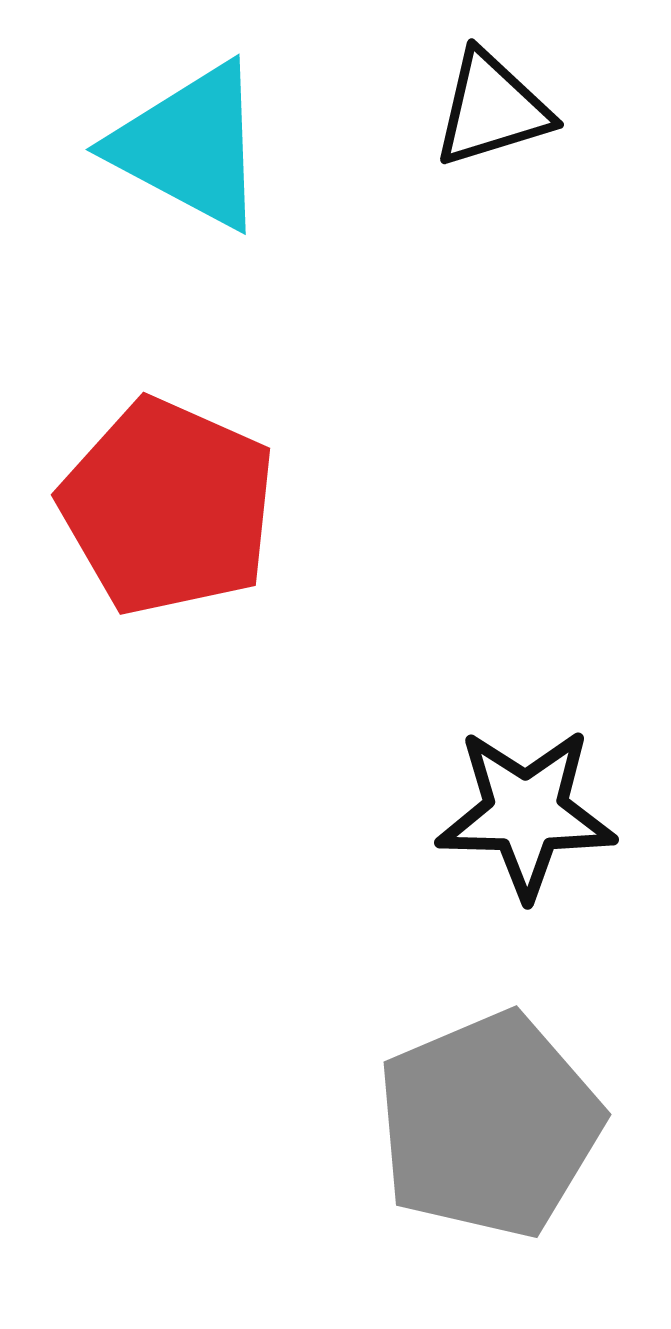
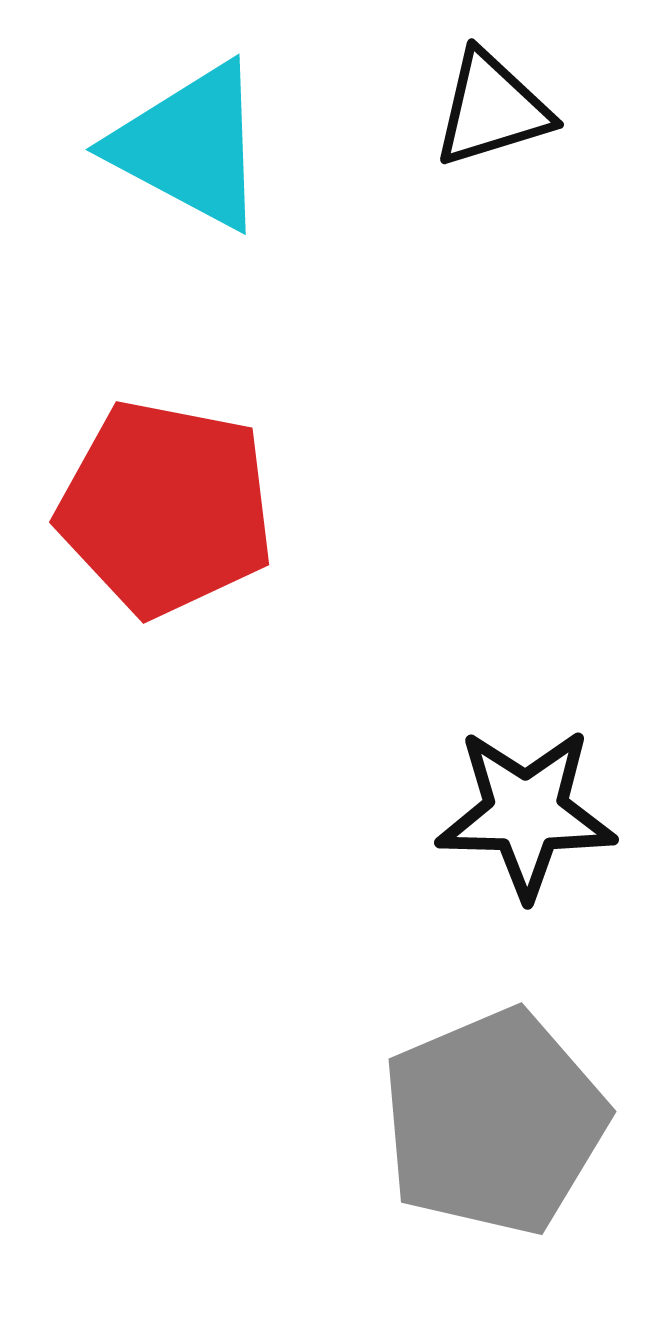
red pentagon: moved 2 px left, 1 px down; rotated 13 degrees counterclockwise
gray pentagon: moved 5 px right, 3 px up
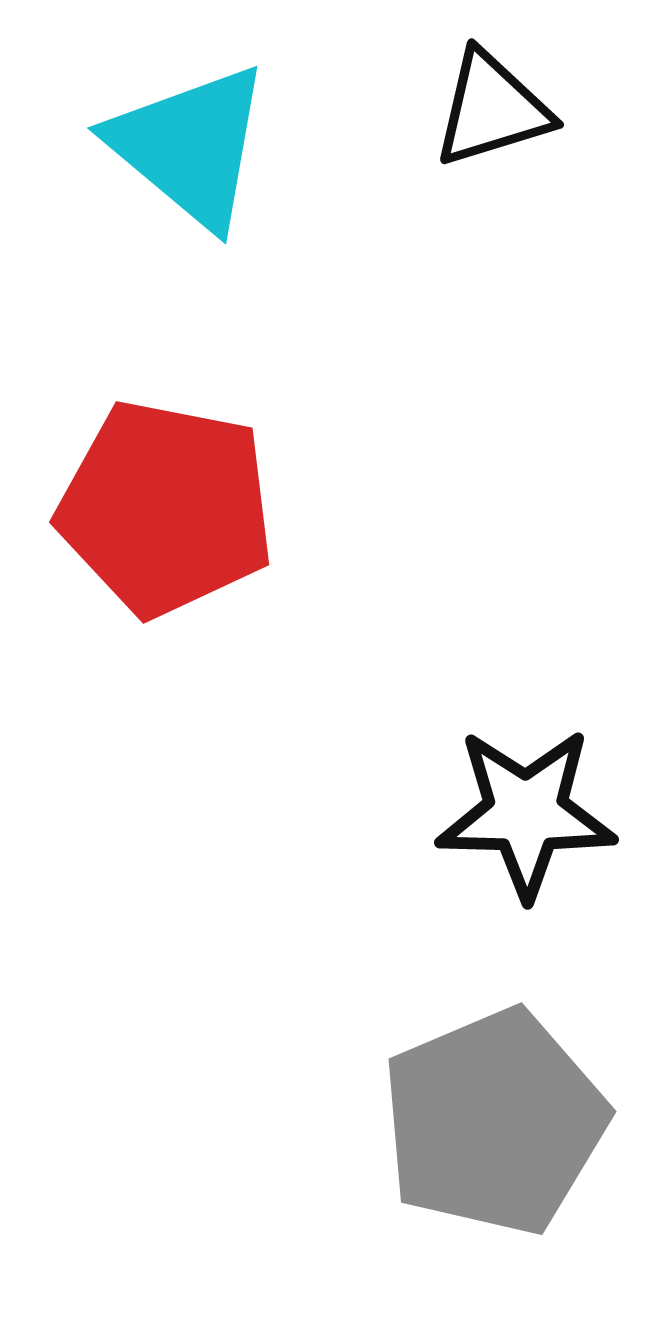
cyan triangle: rotated 12 degrees clockwise
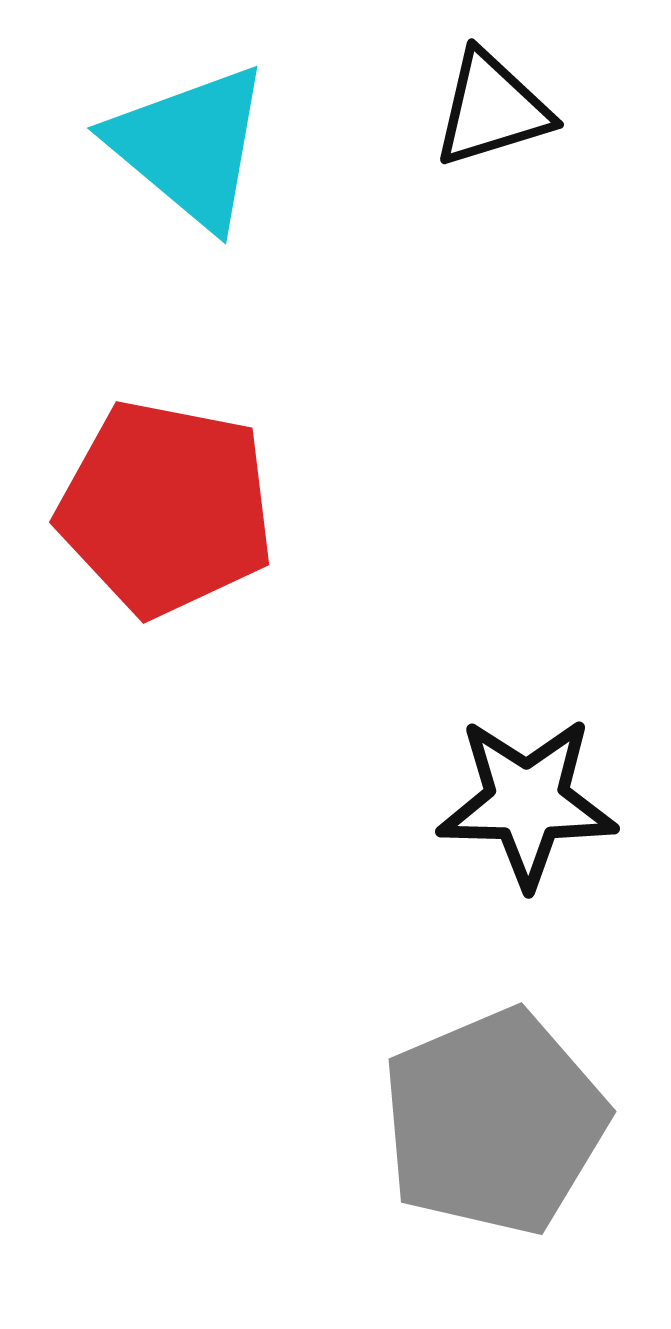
black star: moved 1 px right, 11 px up
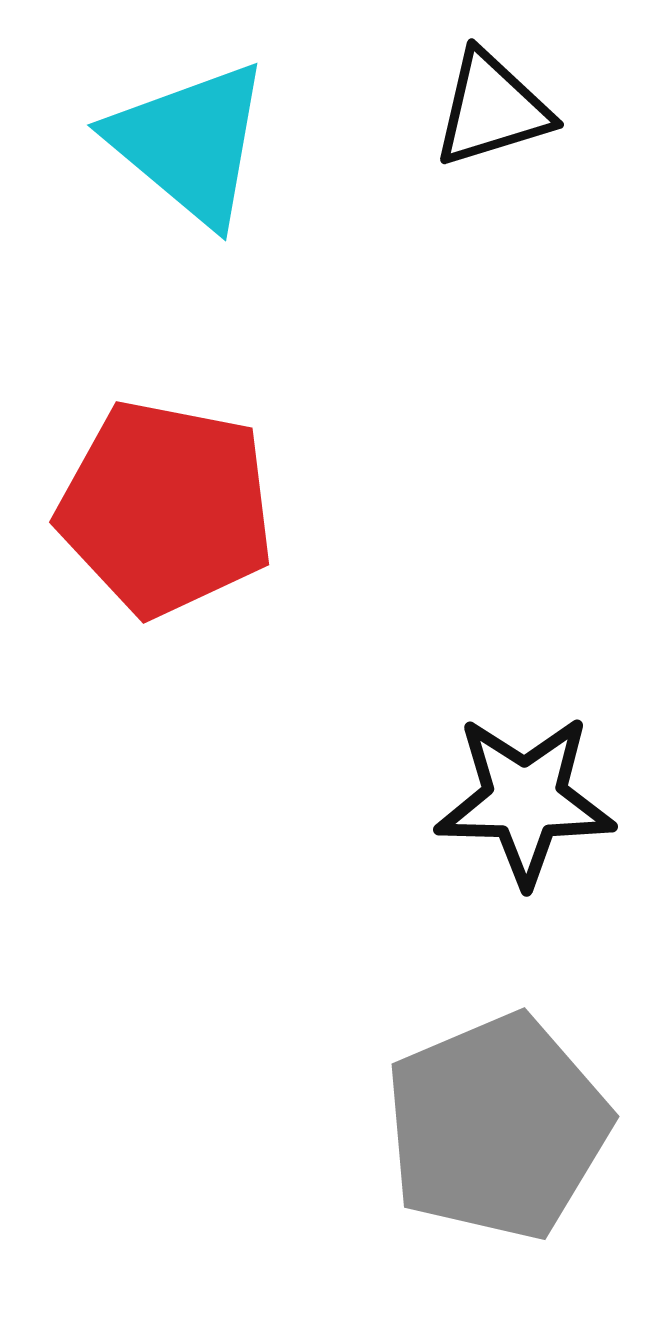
cyan triangle: moved 3 px up
black star: moved 2 px left, 2 px up
gray pentagon: moved 3 px right, 5 px down
